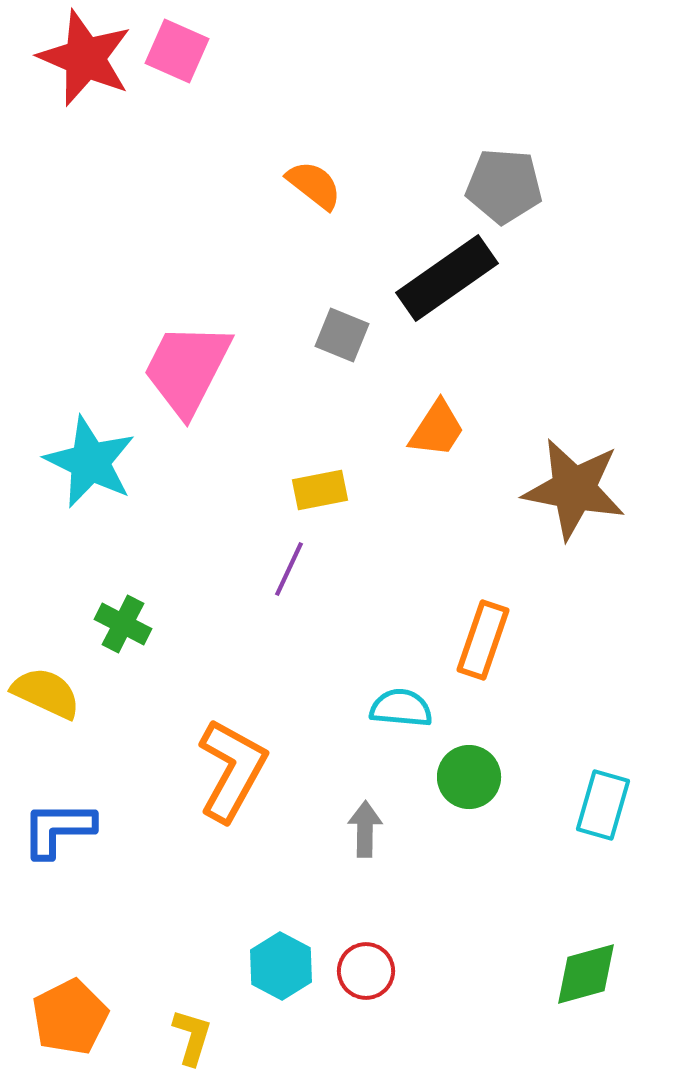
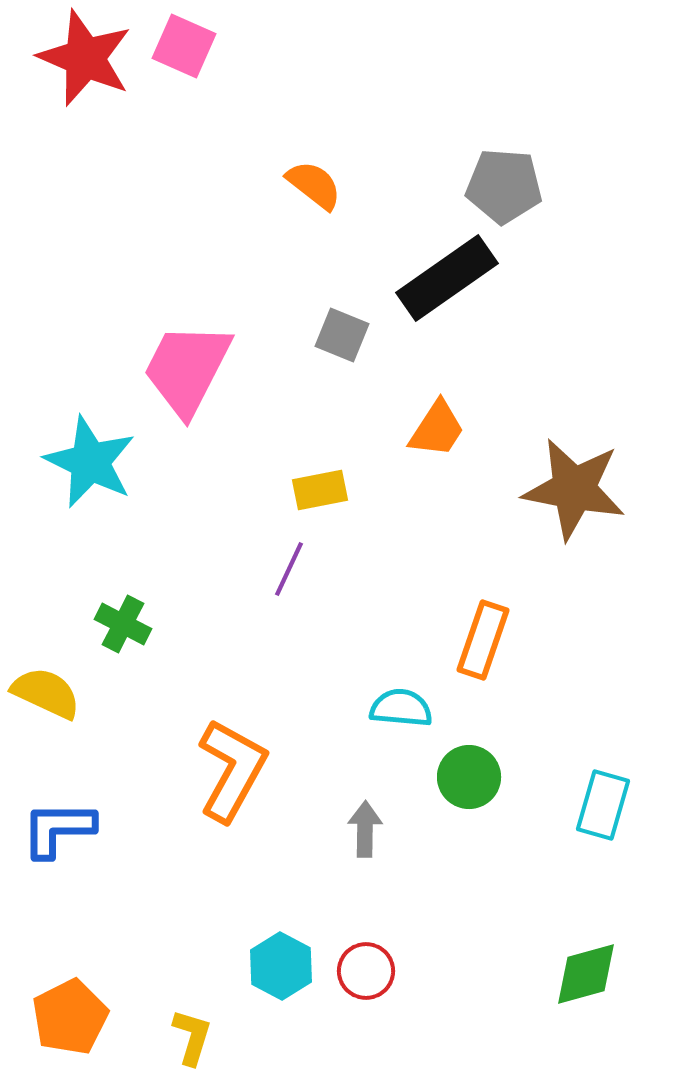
pink square: moved 7 px right, 5 px up
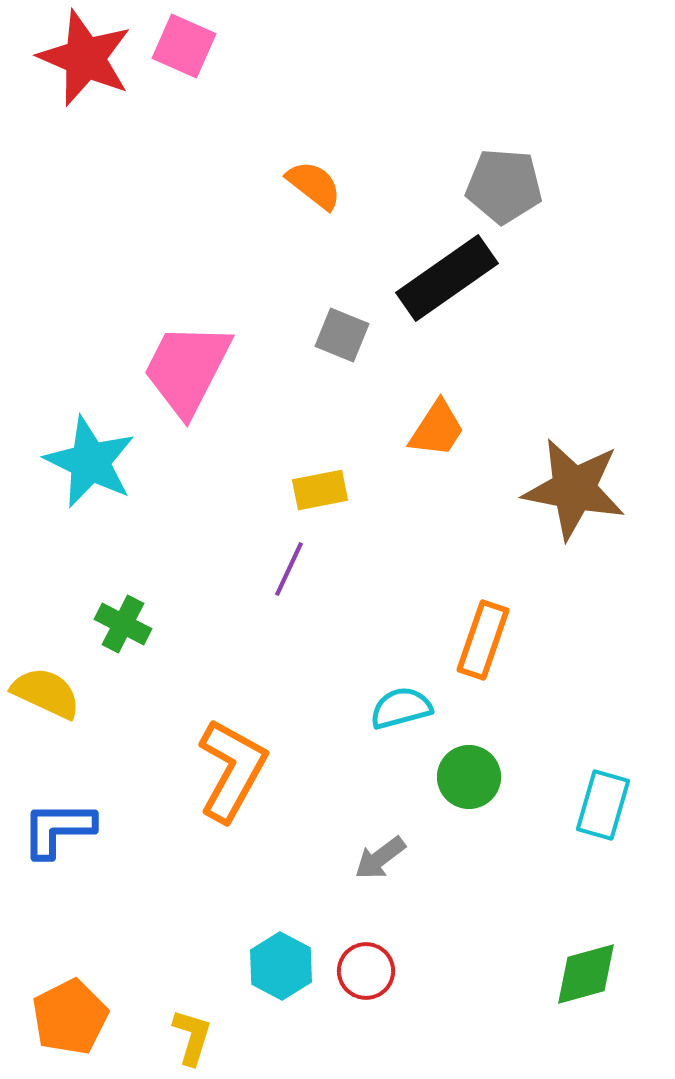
cyan semicircle: rotated 20 degrees counterclockwise
gray arrow: moved 15 px right, 29 px down; rotated 128 degrees counterclockwise
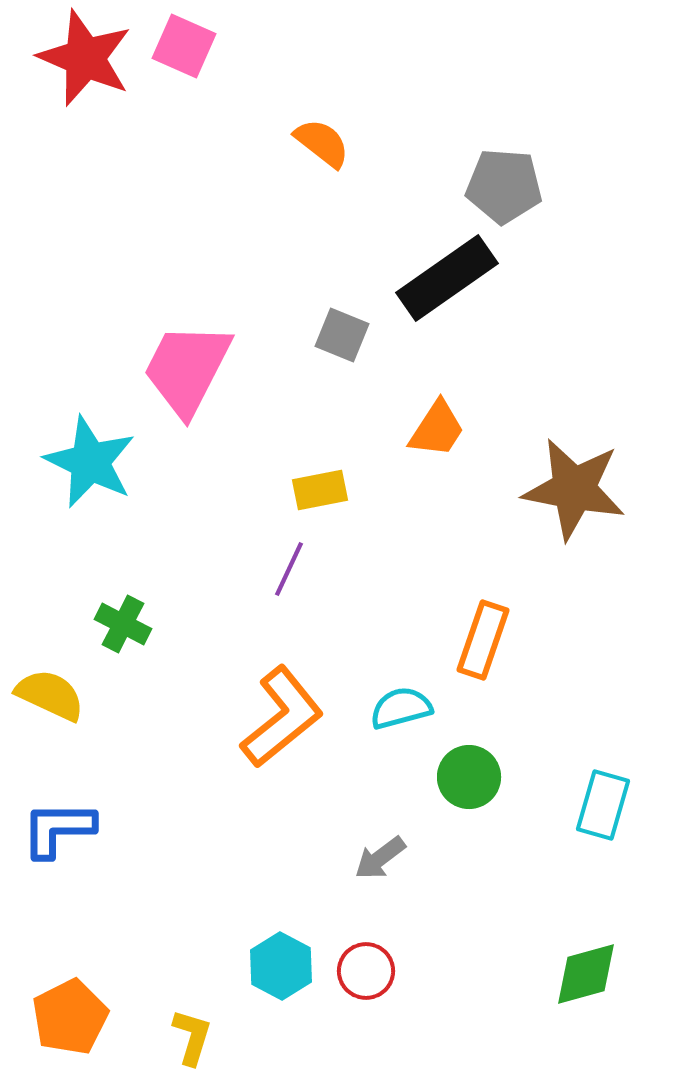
orange semicircle: moved 8 px right, 42 px up
yellow semicircle: moved 4 px right, 2 px down
orange L-shape: moved 50 px right, 53 px up; rotated 22 degrees clockwise
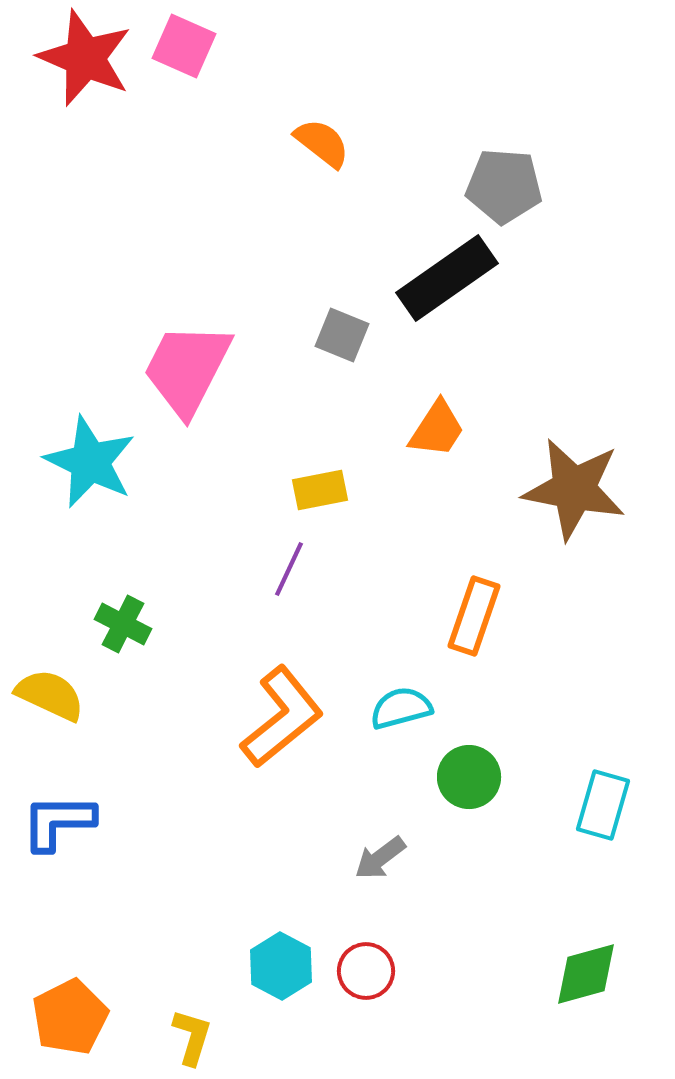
orange rectangle: moved 9 px left, 24 px up
blue L-shape: moved 7 px up
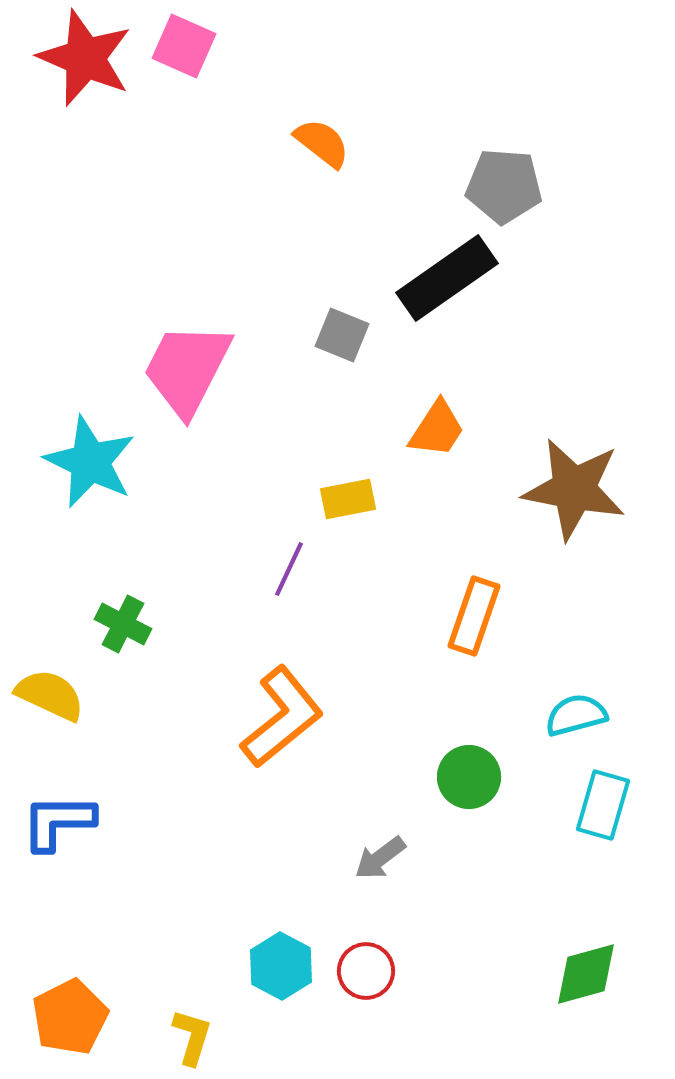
yellow rectangle: moved 28 px right, 9 px down
cyan semicircle: moved 175 px right, 7 px down
